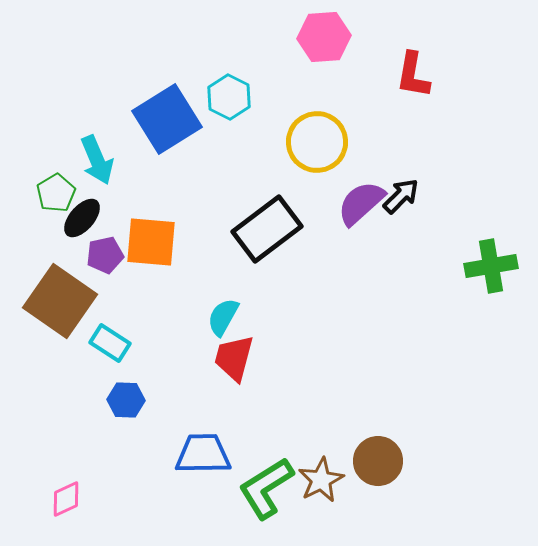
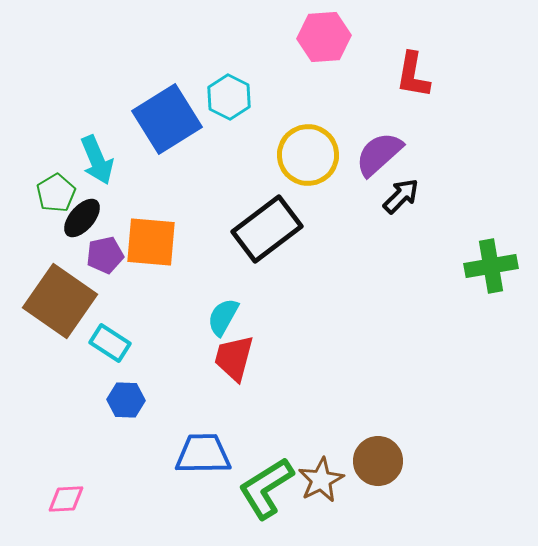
yellow circle: moved 9 px left, 13 px down
purple semicircle: moved 18 px right, 49 px up
pink diamond: rotated 21 degrees clockwise
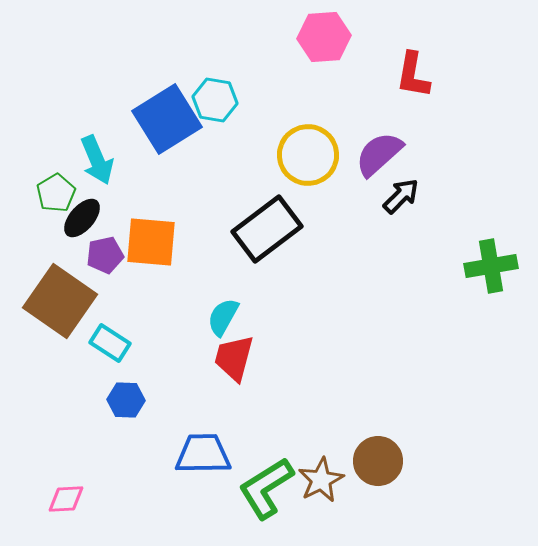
cyan hexagon: moved 14 px left, 3 px down; rotated 18 degrees counterclockwise
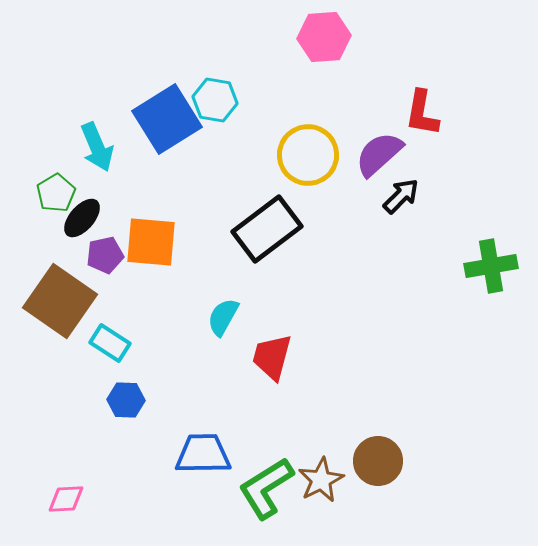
red L-shape: moved 9 px right, 38 px down
cyan arrow: moved 13 px up
red trapezoid: moved 38 px right, 1 px up
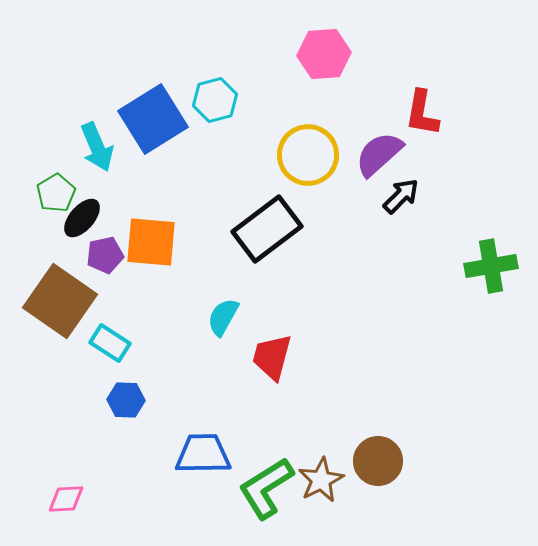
pink hexagon: moved 17 px down
cyan hexagon: rotated 24 degrees counterclockwise
blue square: moved 14 px left
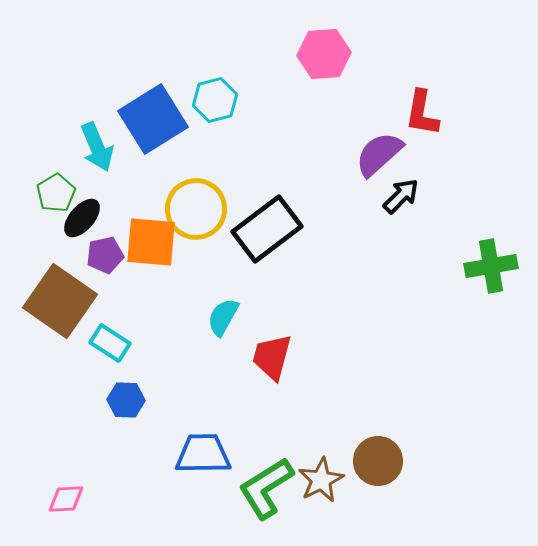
yellow circle: moved 112 px left, 54 px down
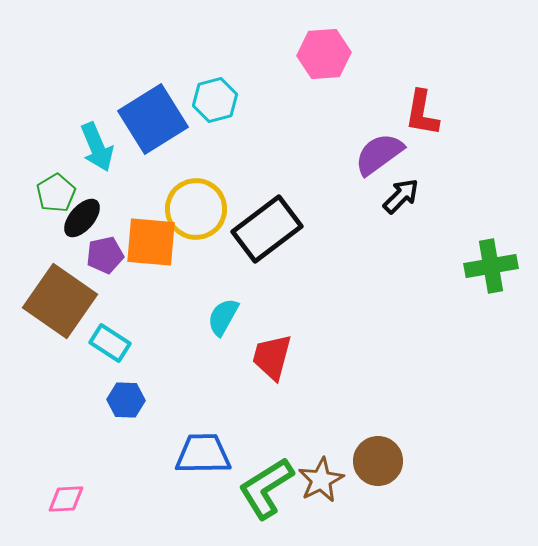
purple semicircle: rotated 6 degrees clockwise
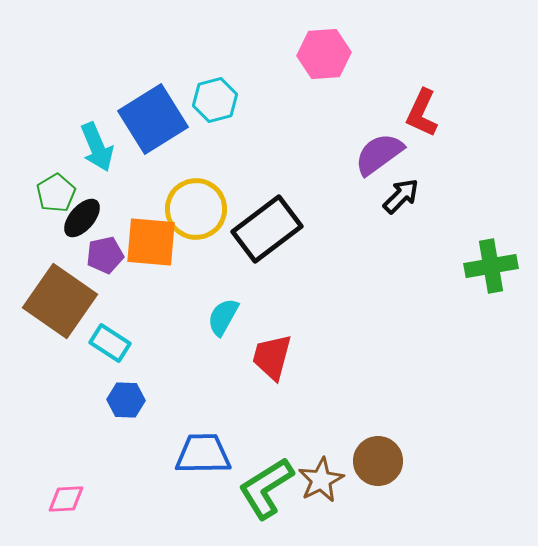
red L-shape: rotated 15 degrees clockwise
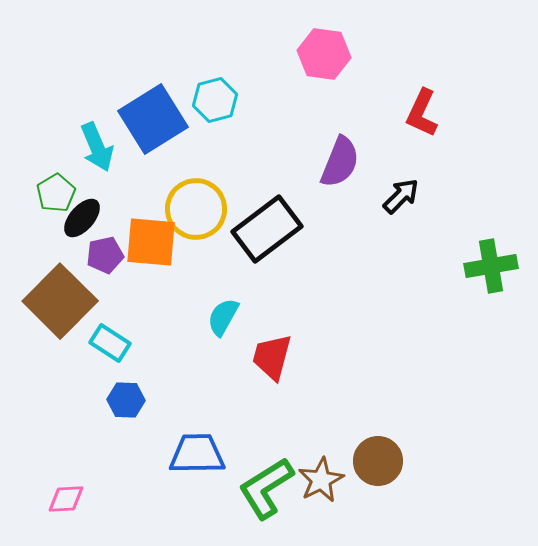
pink hexagon: rotated 12 degrees clockwise
purple semicircle: moved 39 px left, 8 px down; rotated 148 degrees clockwise
brown square: rotated 10 degrees clockwise
blue trapezoid: moved 6 px left
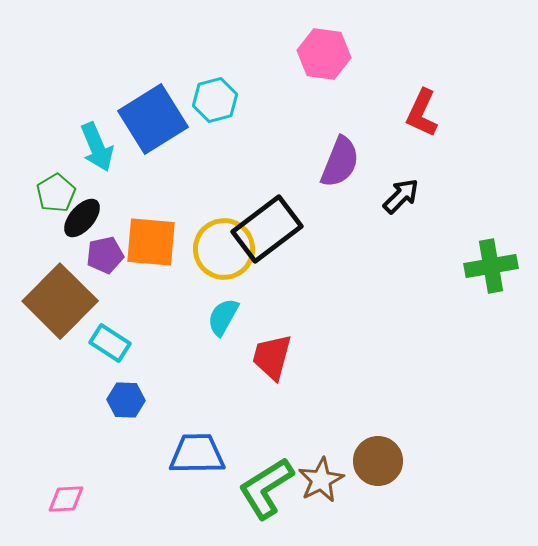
yellow circle: moved 28 px right, 40 px down
